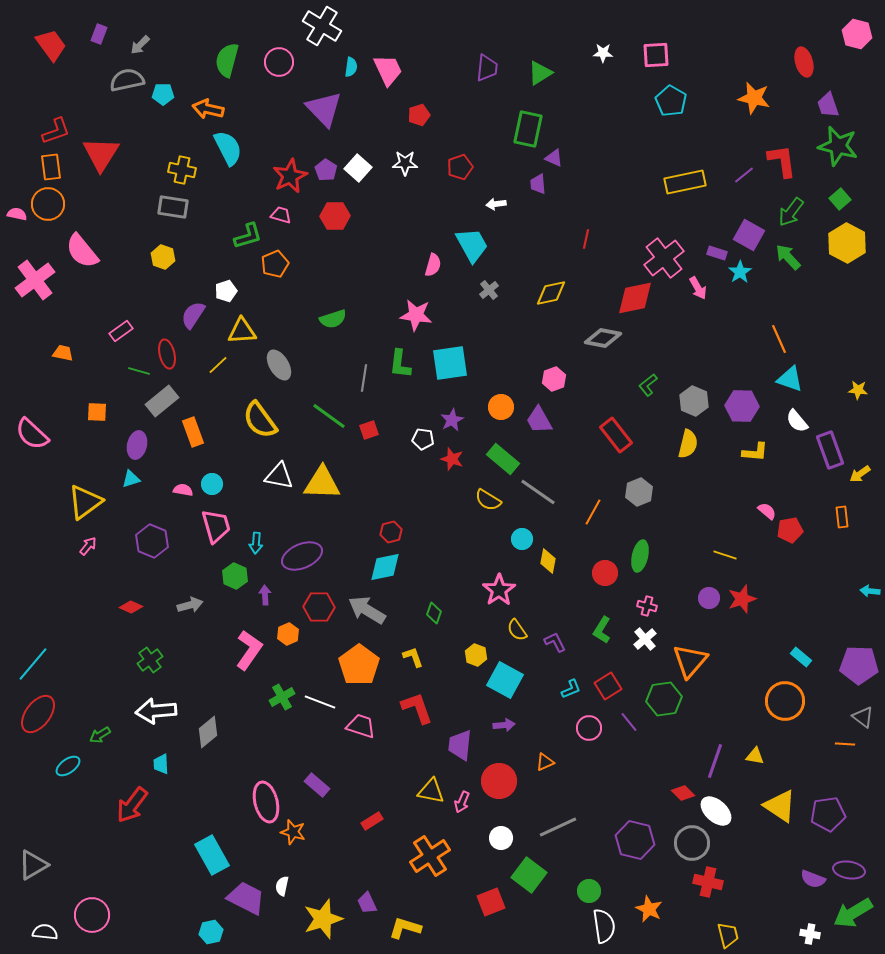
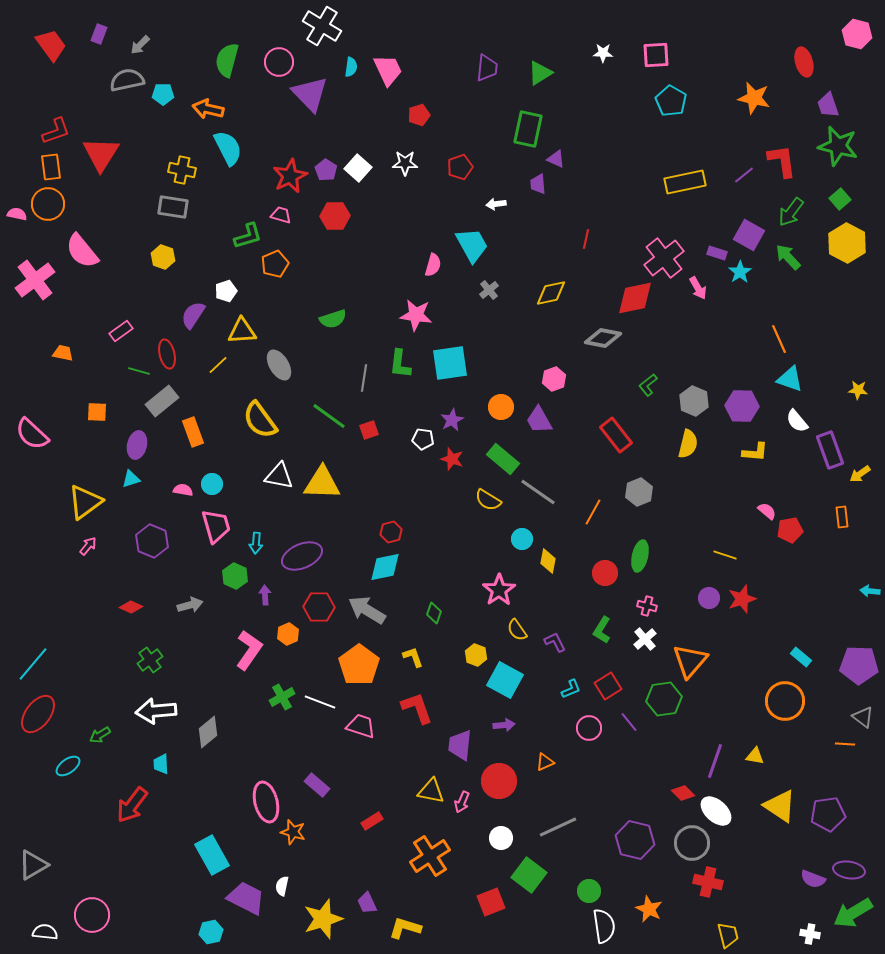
purple triangle at (324, 109): moved 14 px left, 15 px up
purple triangle at (554, 158): moved 2 px right, 1 px down
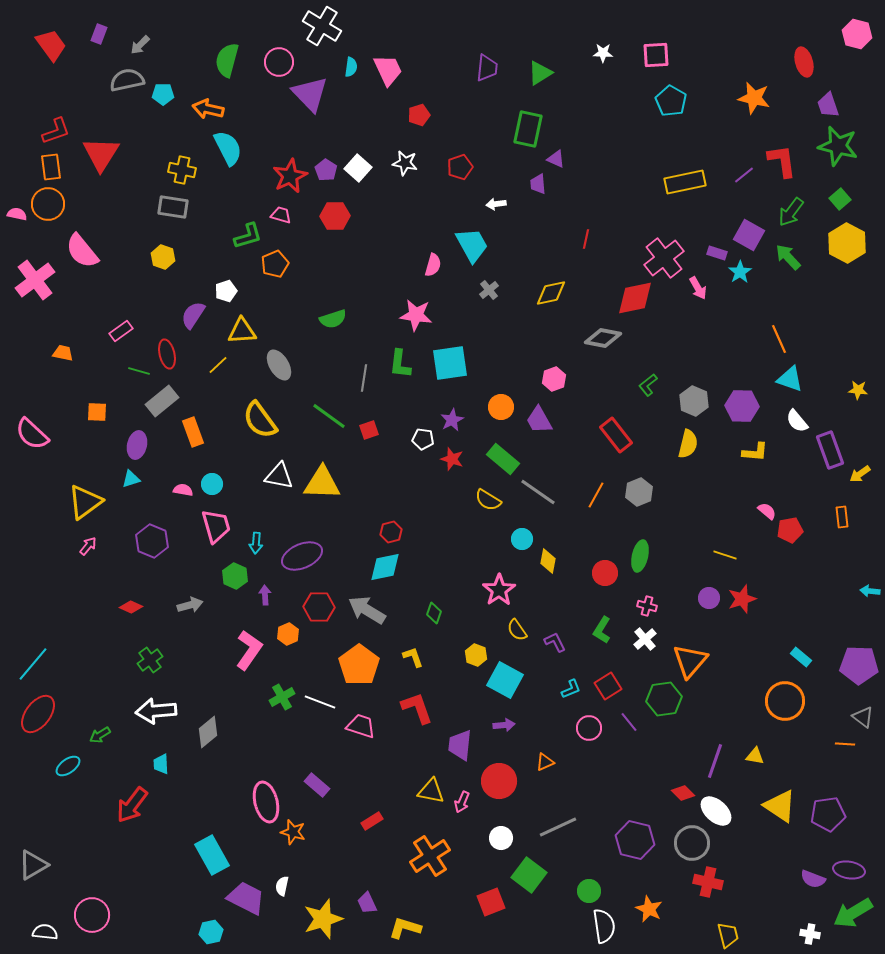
white star at (405, 163): rotated 10 degrees clockwise
orange line at (593, 512): moved 3 px right, 17 px up
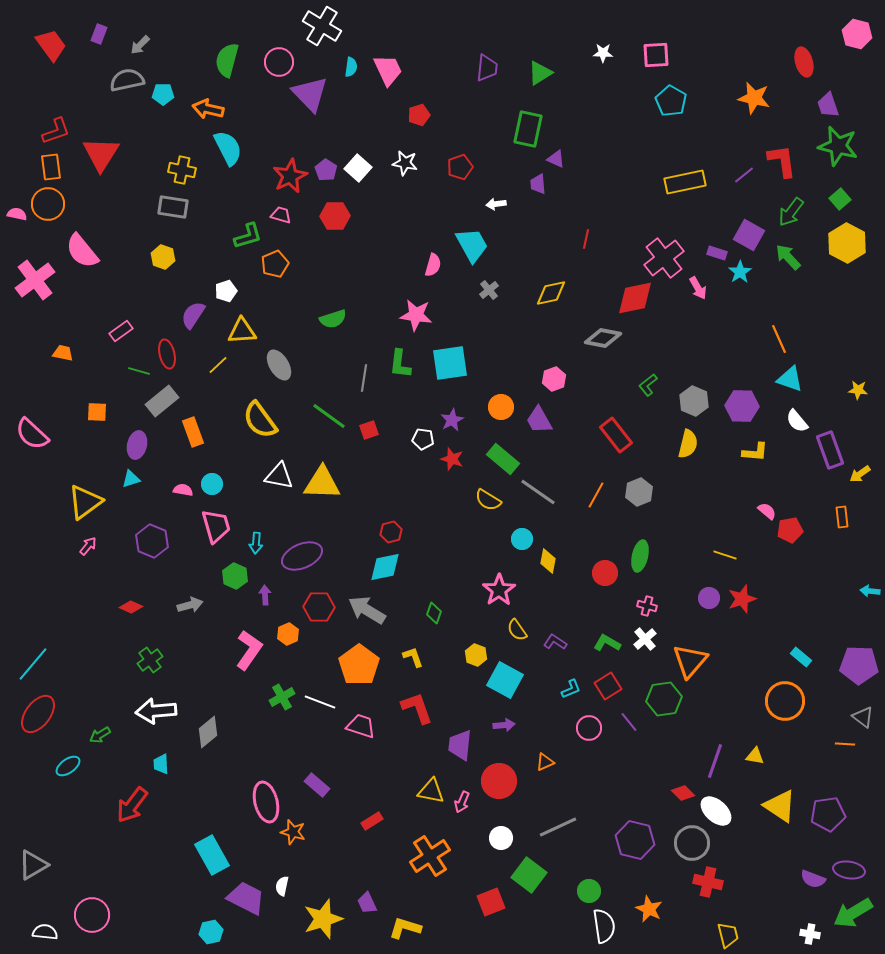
green L-shape at (602, 630): moved 5 px right, 13 px down; rotated 88 degrees clockwise
purple L-shape at (555, 642): rotated 30 degrees counterclockwise
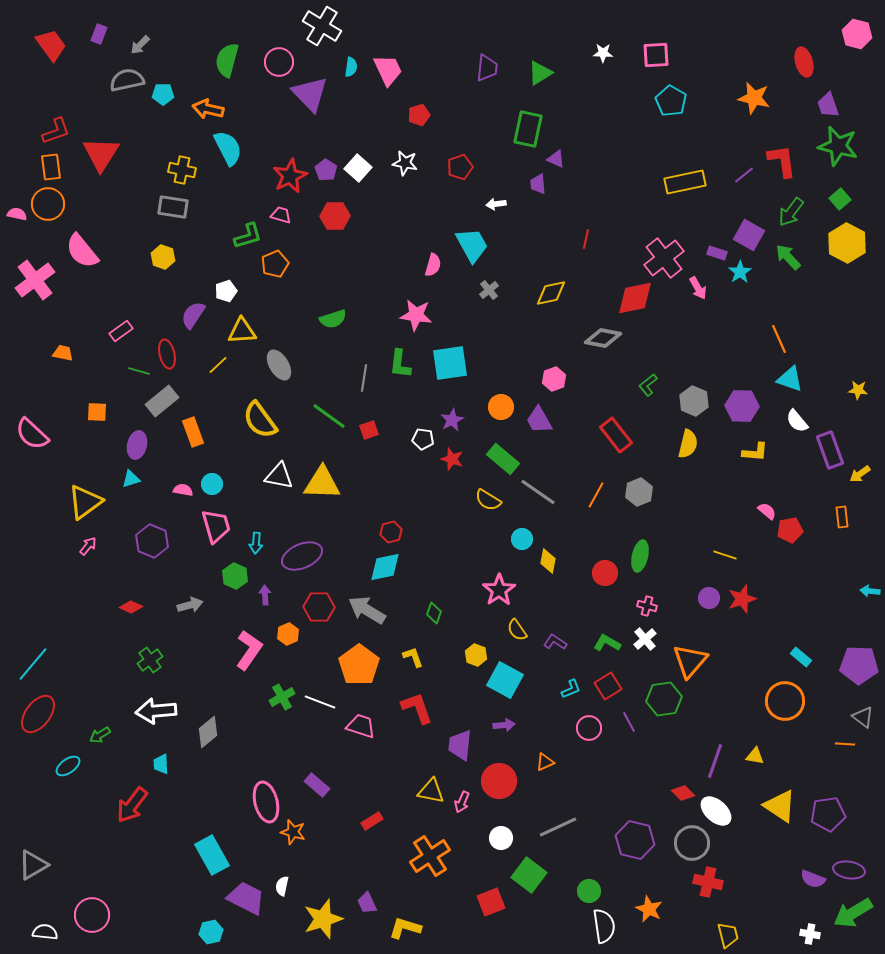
purple line at (629, 722): rotated 10 degrees clockwise
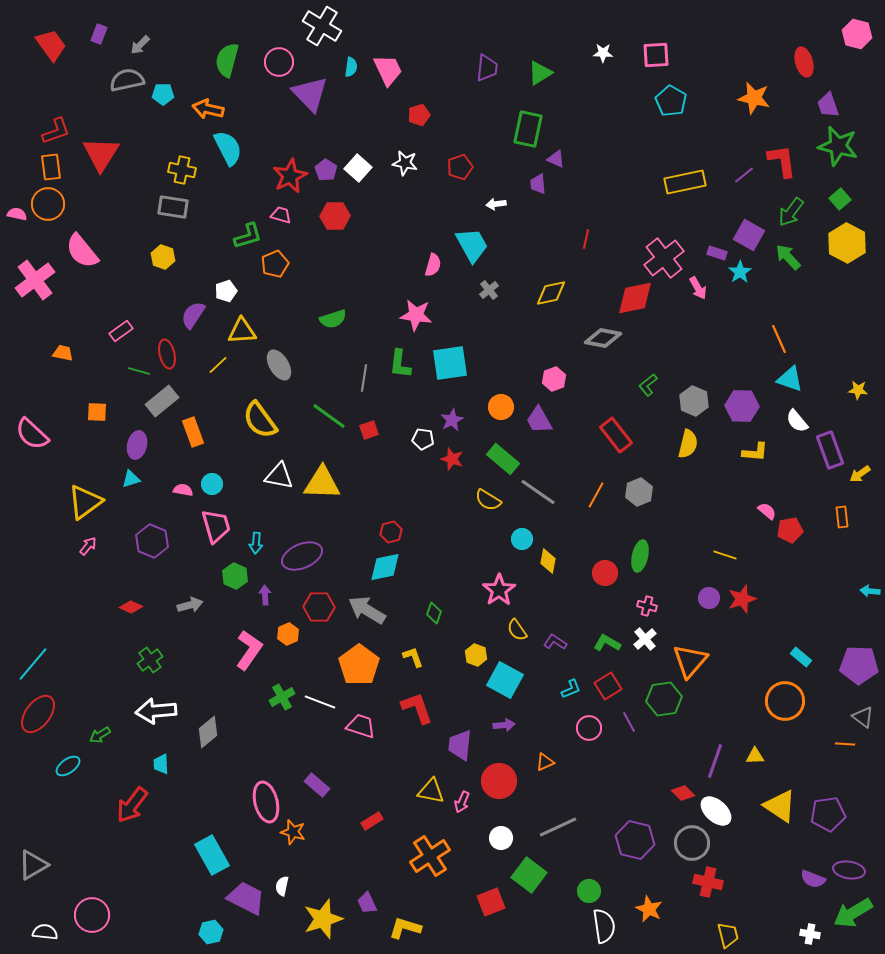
yellow triangle at (755, 756): rotated 12 degrees counterclockwise
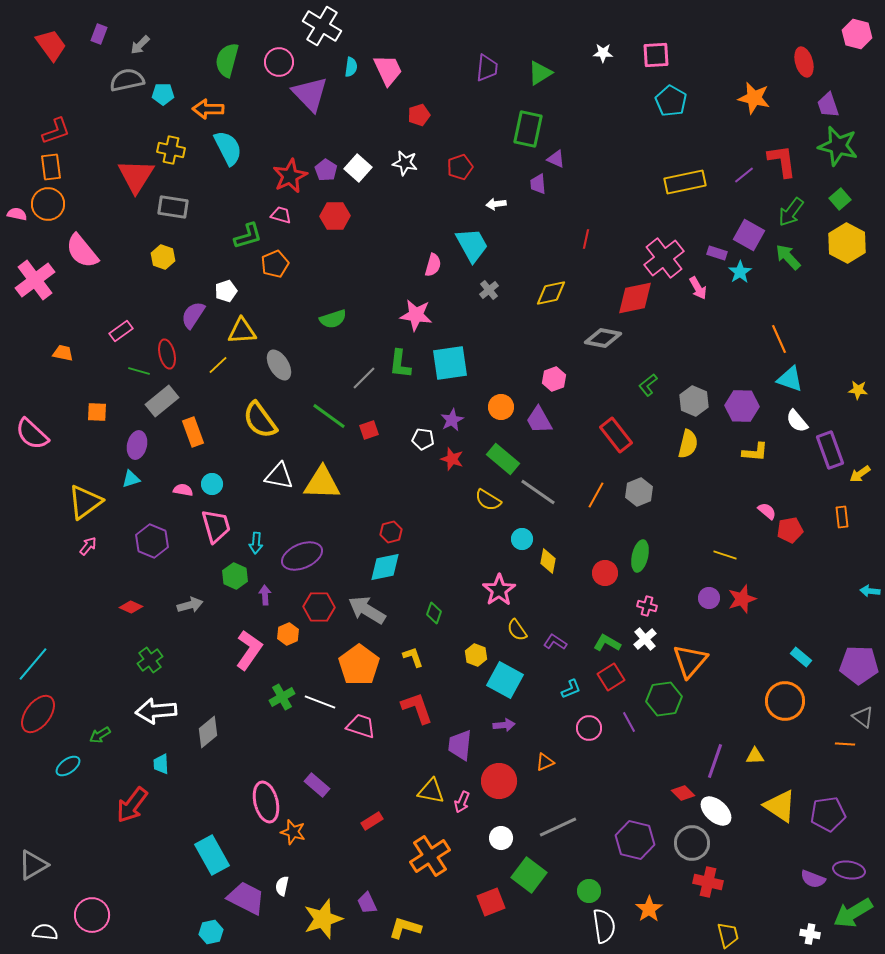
orange arrow at (208, 109): rotated 12 degrees counterclockwise
red triangle at (101, 154): moved 35 px right, 22 px down
yellow cross at (182, 170): moved 11 px left, 20 px up
gray line at (364, 378): rotated 36 degrees clockwise
red square at (608, 686): moved 3 px right, 9 px up
orange star at (649, 909): rotated 12 degrees clockwise
